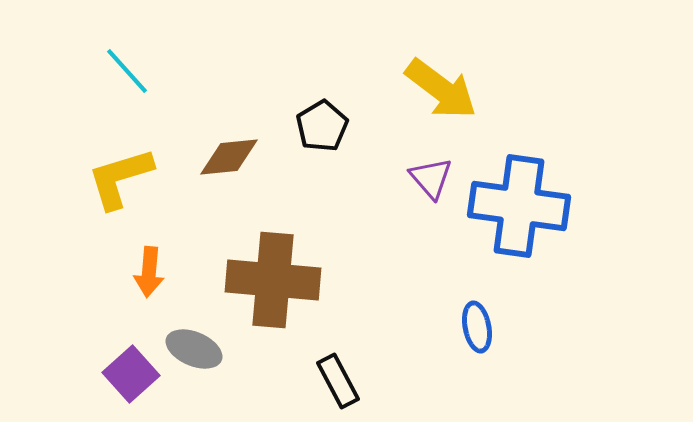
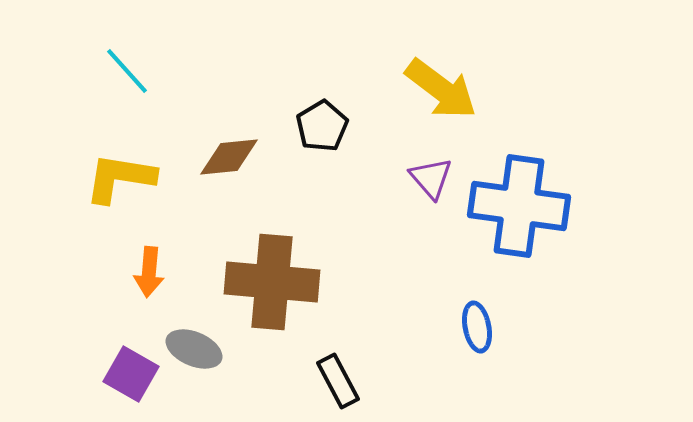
yellow L-shape: rotated 26 degrees clockwise
brown cross: moved 1 px left, 2 px down
purple square: rotated 18 degrees counterclockwise
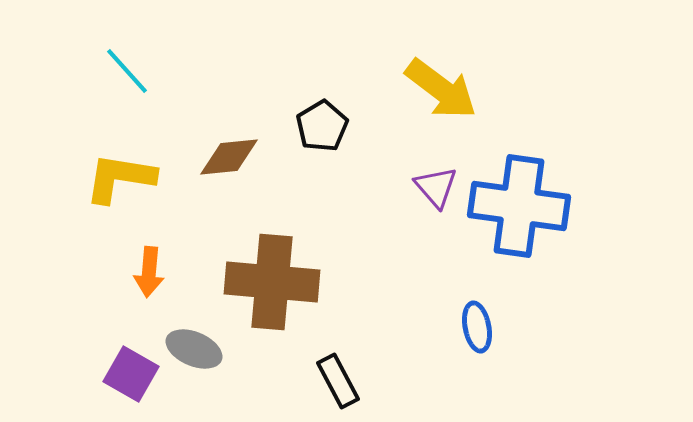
purple triangle: moved 5 px right, 9 px down
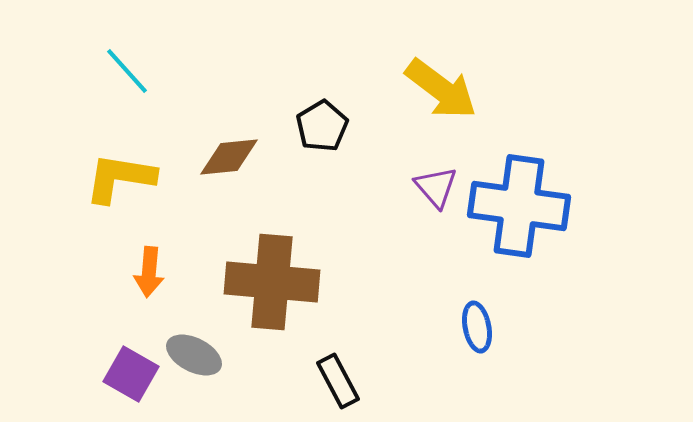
gray ellipse: moved 6 px down; rotated 4 degrees clockwise
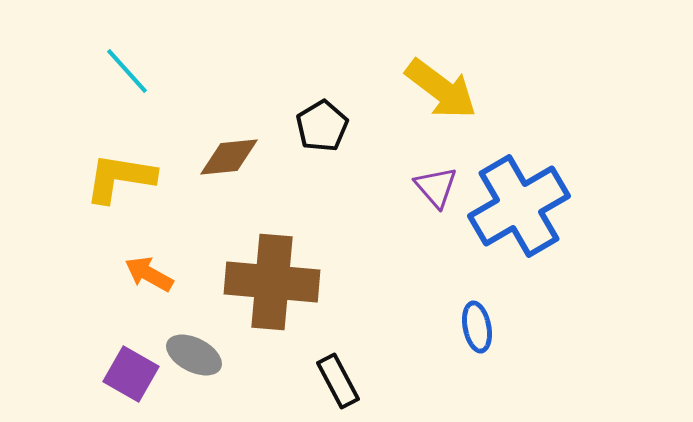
blue cross: rotated 38 degrees counterclockwise
orange arrow: moved 2 px down; rotated 114 degrees clockwise
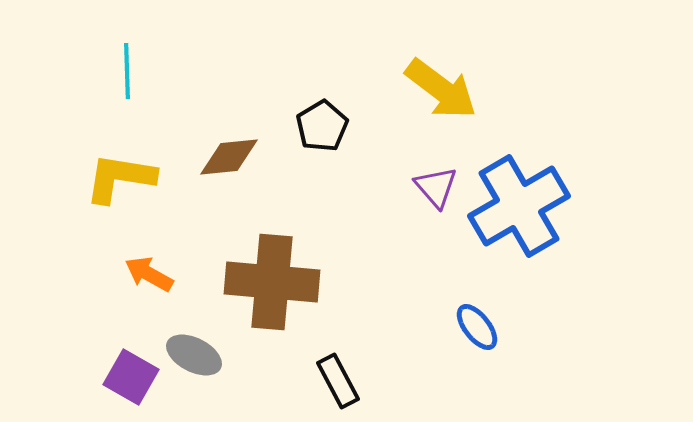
cyan line: rotated 40 degrees clockwise
blue ellipse: rotated 27 degrees counterclockwise
purple square: moved 3 px down
